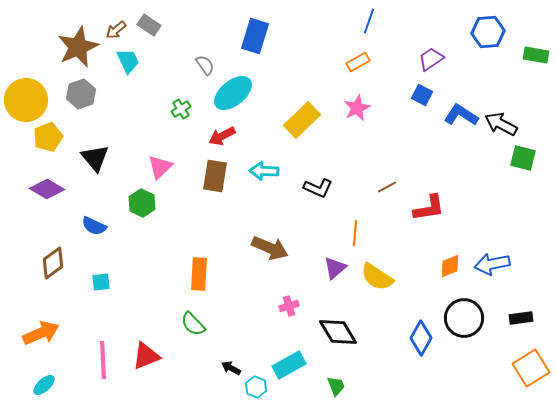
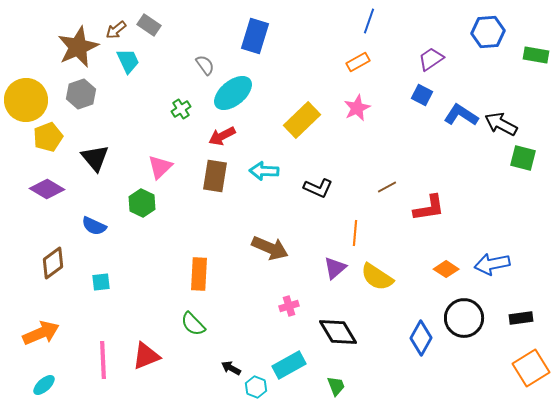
orange diamond at (450, 266): moved 4 px left, 3 px down; rotated 55 degrees clockwise
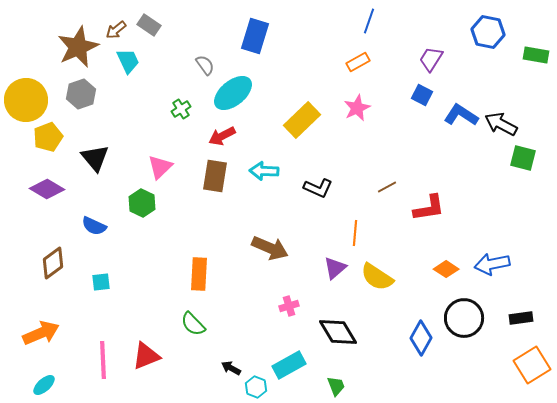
blue hexagon at (488, 32): rotated 16 degrees clockwise
purple trapezoid at (431, 59): rotated 24 degrees counterclockwise
orange square at (531, 368): moved 1 px right, 3 px up
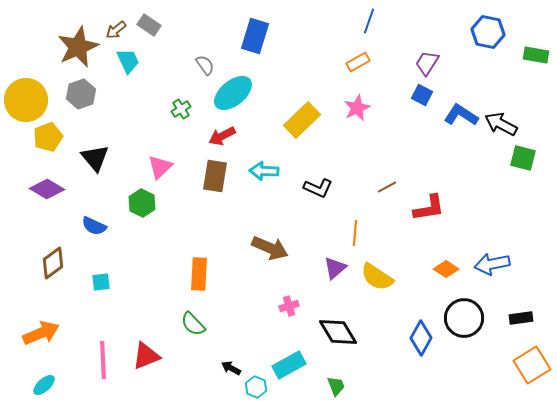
purple trapezoid at (431, 59): moved 4 px left, 4 px down
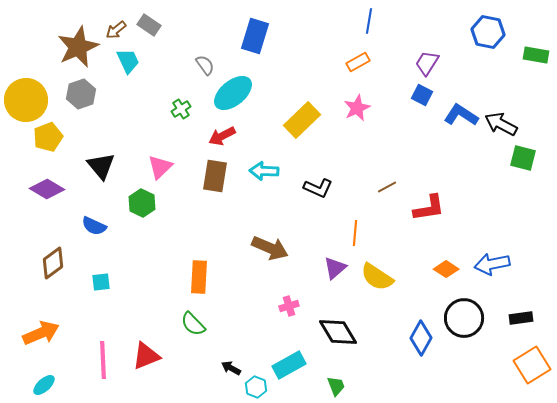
blue line at (369, 21): rotated 10 degrees counterclockwise
black triangle at (95, 158): moved 6 px right, 8 px down
orange rectangle at (199, 274): moved 3 px down
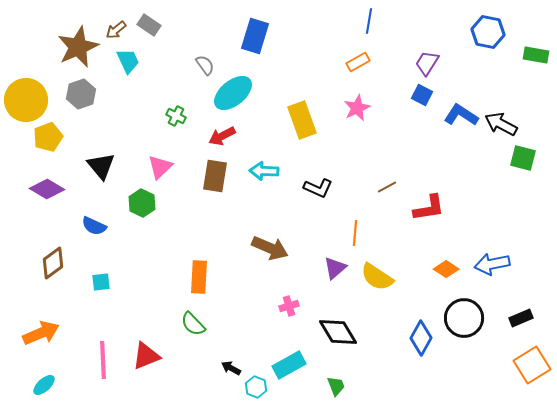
green cross at (181, 109): moved 5 px left, 7 px down; rotated 30 degrees counterclockwise
yellow rectangle at (302, 120): rotated 66 degrees counterclockwise
black rectangle at (521, 318): rotated 15 degrees counterclockwise
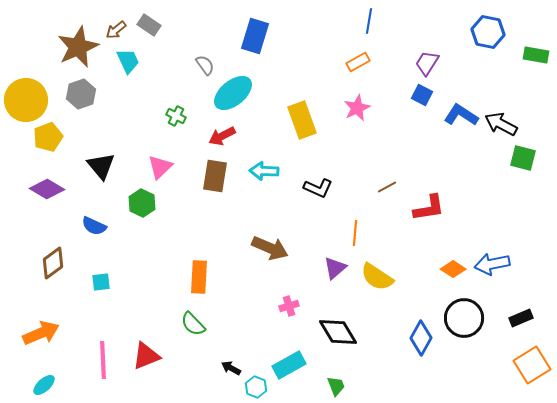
orange diamond at (446, 269): moved 7 px right
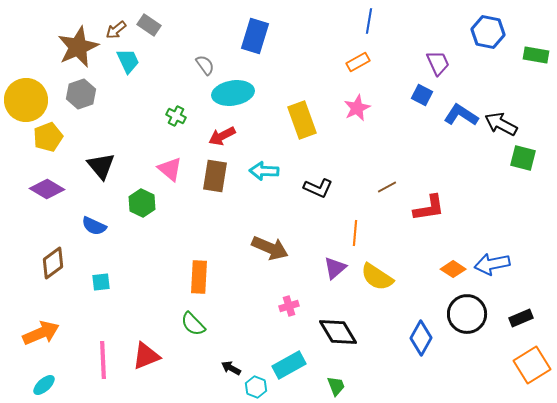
purple trapezoid at (427, 63): moved 11 px right; rotated 124 degrees clockwise
cyan ellipse at (233, 93): rotated 30 degrees clockwise
pink triangle at (160, 167): moved 10 px right, 2 px down; rotated 36 degrees counterclockwise
black circle at (464, 318): moved 3 px right, 4 px up
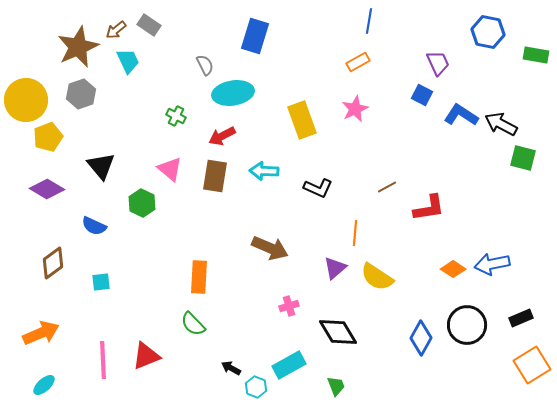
gray semicircle at (205, 65): rotated 10 degrees clockwise
pink star at (357, 108): moved 2 px left, 1 px down
black circle at (467, 314): moved 11 px down
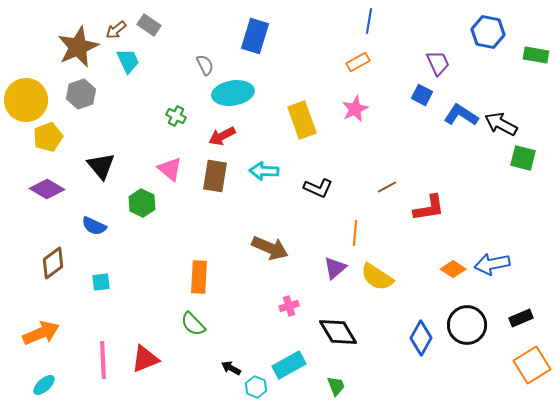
red triangle at (146, 356): moved 1 px left, 3 px down
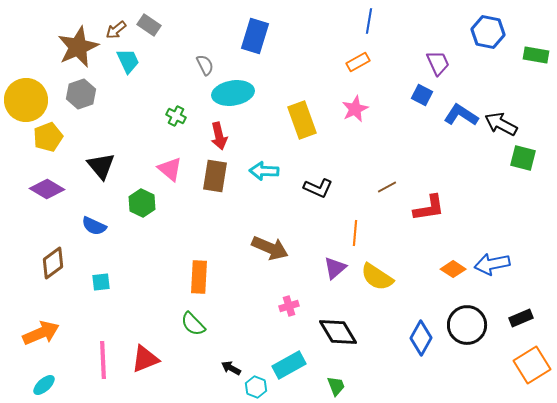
red arrow at (222, 136): moved 3 px left; rotated 76 degrees counterclockwise
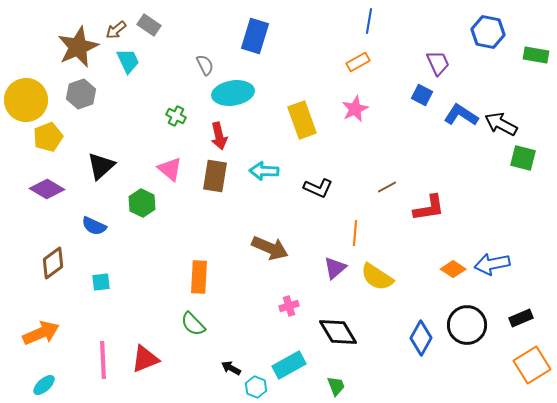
black triangle at (101, 166): rotated 28 degrees clockwise
